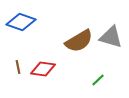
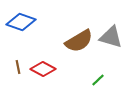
red diamond: rotated 20 degrees clockwise
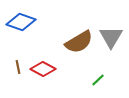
gray triangle: rotated 45 degrees clockwise
brown semicircle: moved 1 px down
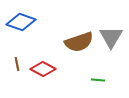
brown semicircle: rotated 12 degrees clockwise
brown line: moved 1 px left, 3 px up
green line: rotated 48 degrees clockwise
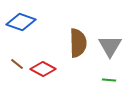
gray triangle: moved 1 px left, 9 px down
brown semicircle: moved 1 px left, 1 px down; rotated 72 degrees counterclockwise
brown line: rotated 40 degrees counterclockwise
green line: moved 11 px right
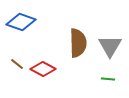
green line: moved 1 px left, 1 px up
